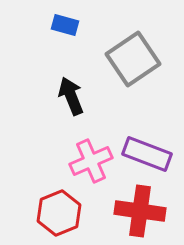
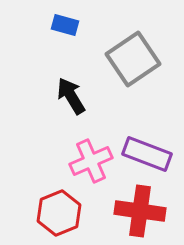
black arrow: rotated 9 degrees counterclockwise
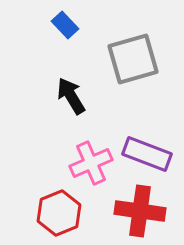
blue rectangle: rotated 32 degrees clockwise
gray square: rotated 18 degrees clockwise
pink cross: moved 2 px down
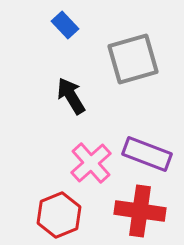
pink cross: rotated 18 degrees counterclockwise
red hexagon: moved 2 px down
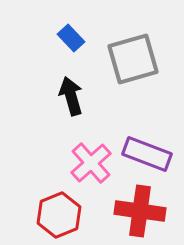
blue rectangle: moved 6 px right, 13 px down
black arrow: rotated 15 degrees clockwise
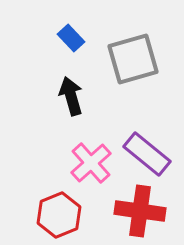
purple rectangle: rotated 18 degrees clockwise
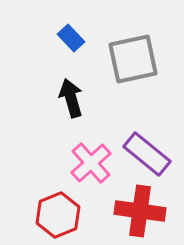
gray square: rotated 4 degrees clockwise
black arrow: moved 2 px down
red hexagon: moved 1 px left
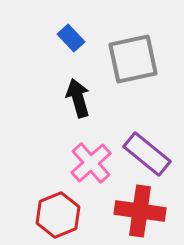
black arrow: moved 7 px right
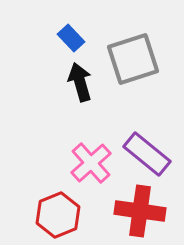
gray square: rotated 6 degrees counterclockwise
black arrow: moved 2 px right, 16 px up
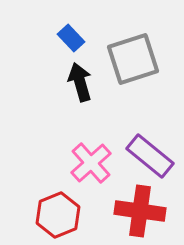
purple rectangle: moved 3 px right, 2 px down
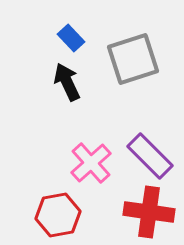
black arrow: moved 13 px left; rotated 9 degrees counterclockwise
purple rectangle: rotated 6 degrees clockwise
red cross: moved 9 px right, 1 px down
red hexagon: rotated 12 degrees clockwise
